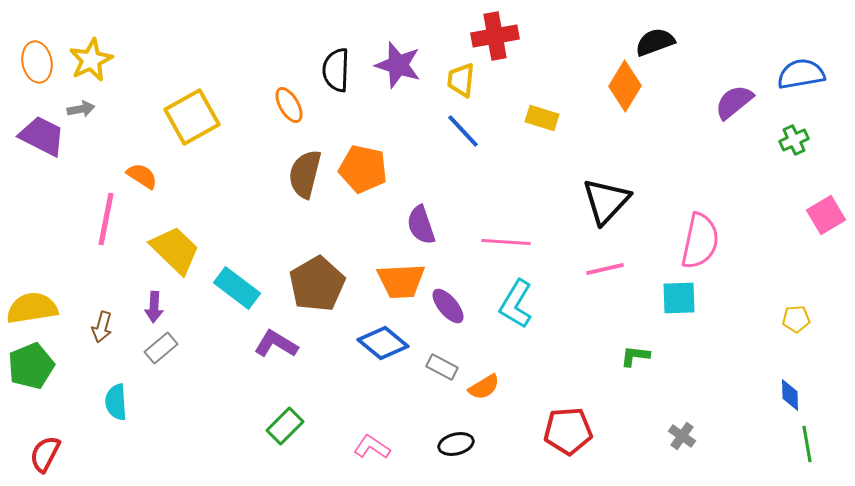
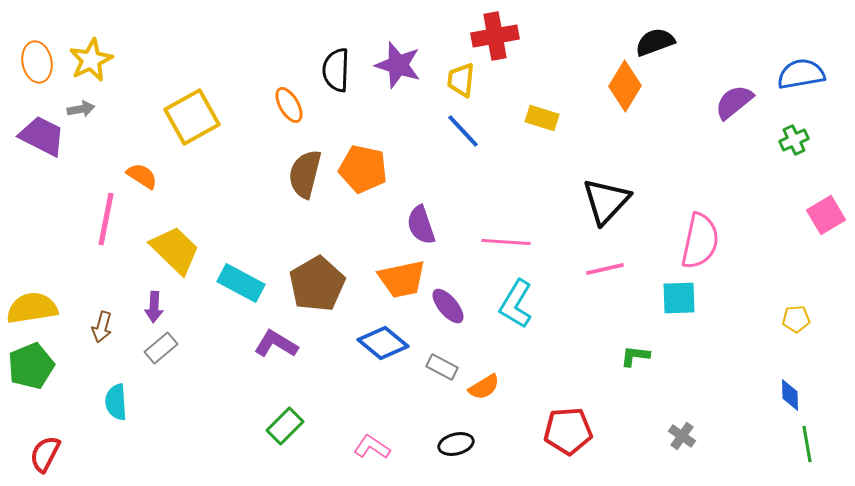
orange trapezoid at (401, 281): moved 1 px right, 2 px up; rotated 9 degrees counterclockwise
cyan rectangle at (237, 288): moved 4 px right, 5 px up; rotated 9 degrees counterclockwise
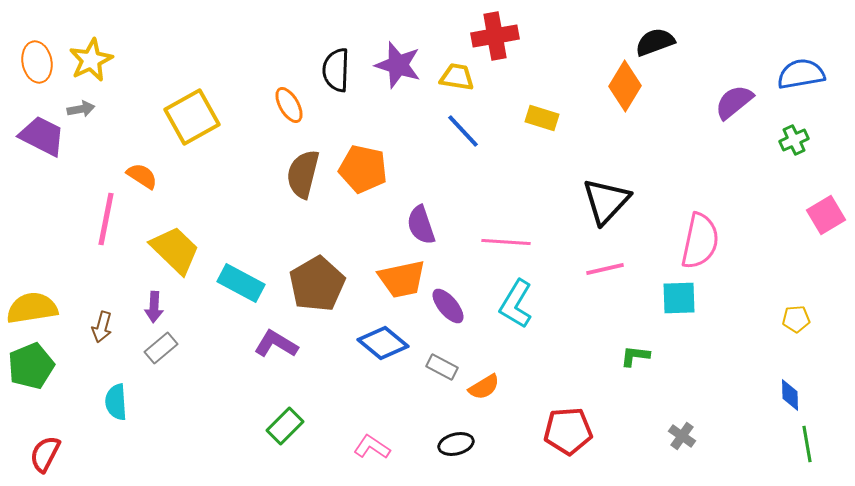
yellow trapezoid at (461, 80): moved 4 px left, 3 px up; rotated 93 degrees clockwise
brown semicircle at (305, 174): moved 2 px left
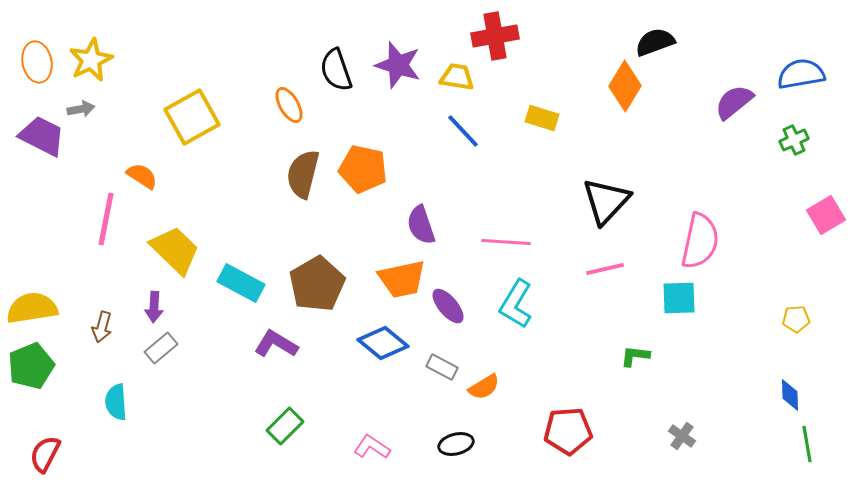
black semicircle at (336, 70): rotated 21 degrees counterclockwise
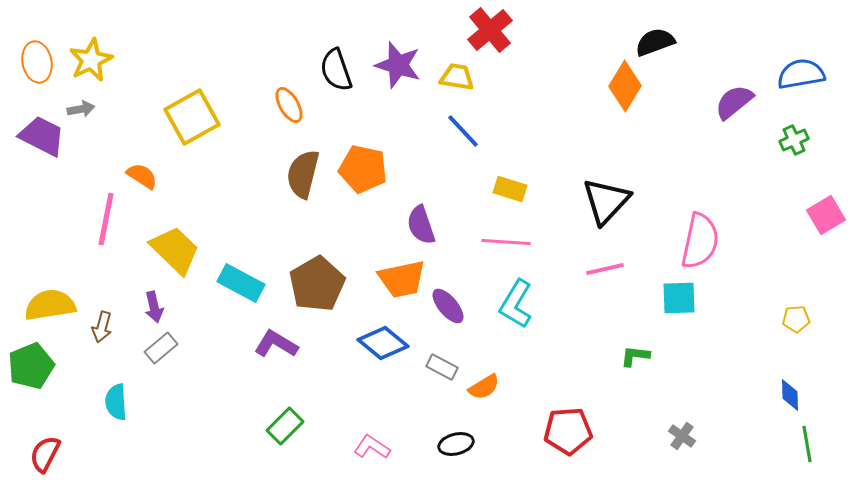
red cross at (495, 36): moved 5 px left, 6 px up; rotated 30 degrees counterclockwise
yellow rectangle at (542, 118): moved 32 px left, 71 px down
purple arrow at (154, 307): rotated 16 degrees counterclockwise
yellow semicircle at (32, 308): moved 18 px right, 3 px up
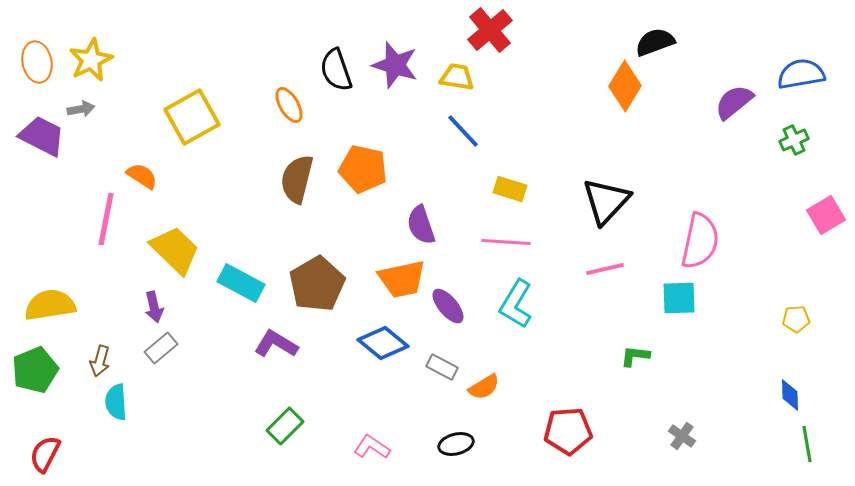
purple star at (398, 65): moved 3 px left
brown semicircle at (303, 174): moved 6 px left, 5 px down
brown arrow at (102, 327): moved 2 px left, 34 px down
green pentagon at (31, 366): moved 4 px right, 4 px down
